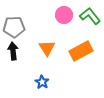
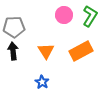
green L-shape: rotated 70 degrees clockwise
orange triangle: moved 1 px left, 3 px down
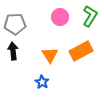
pink circle: moved 4 px left, 2 px down
gray pentagon: moved 1 px right, 3 px up
orange triangle: moved 4 px right, 4 px down
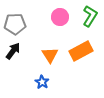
black arrow: rotated 42 degrees clockwise
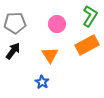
pink circle: moved 3 px left, 7 px down
gray pentagon: moved 1 px up
orange rectangle: moved 6 px right, 6 px up
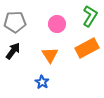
gray pentagon: moved 1 px up
orange rectangle: moved 3 px down
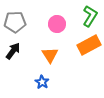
orange rectangle: moved 2 px right, 3 px up
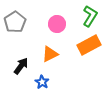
gray pentagon: rotated 30 degrees counterclockwise
black arrow: moved 8 px right, 15 px down
orange triangle: moved 1 px up; rotated 36 degrees clockwise
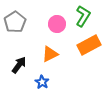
green L-shape: moved 7 px left
black arrow: moved 2 px left, 1 px up
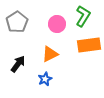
gray pentagon: moved 2 px right
orange rectangle: rotated 20 degrees clockwise
black arrow: moved 1 px left, 1 px up
blue star: moved 3 px right, 3 px up; rotated 16 degrees clockwise
